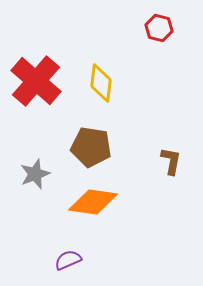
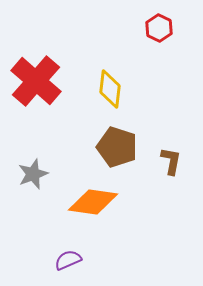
red hexagon: rotated 12 degrees clockwise
yellow diamond: moved 9 px right, 6 px down
brown pentagon: moved 26 px right; rotated 9 degrees clockwise
gray star: moved 2 px left
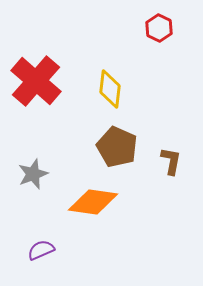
brown pentagon: rotated 6 degrees clockwise
purple semicircle: moved 27 px left, 10 px up
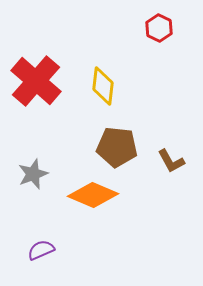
yellow diamond: moved 7 px left, 3 px up
brown pentagon: rotated 18 degrees counterclockwise
brown L-shape: rotated 140 degrees clockwise
orange diamond: moved 7 px up; rotated 15 degrees clockwise
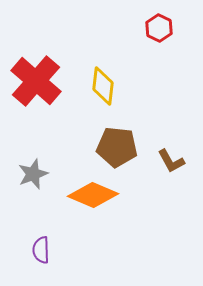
purple semicircle: rotated 68 degrees counterclockwise
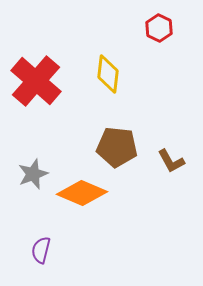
yellow diamond: moved 5 px right, 12 px up
orange diamond: moved 11 px left, 2 px up
purple semicircle: rotated 16 degrees clockwise
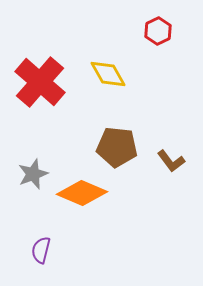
red hexagon: moved 1 px left, 3 px down; rotated 8 degrees clockwise
yellow diamond: rotated 36 degrees counterclockwise
red cross: moved 4 px right, 1 px down
brown L-shape: rotated 8 degrees counterclockwise
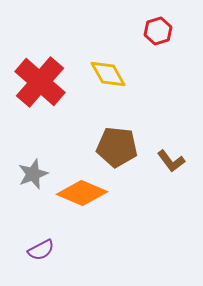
red hexagon: rotated 8 degrees clockwise
purple semicircle: rotated 132 degrees counterclockwise
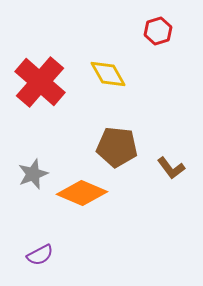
brown L-shape: moved 7 px down
purple semicircle: moved 1 px left, 5 px down
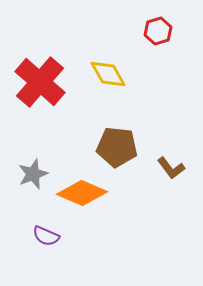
purple semicircle: moved 6 px right, 19 px up; rotated 52 degrees clockwise
